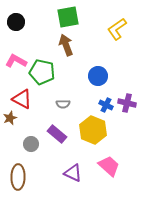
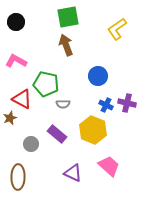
green pentagon: moved 4 px right, 12 px down
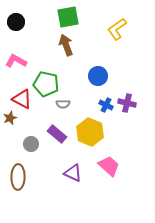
yellow hexagon: moved 3 px left, 2 px down
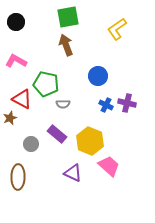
yellow hexagon: moved 9 px down
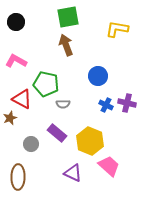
yellow L-shape: rotated 45 degrees clockwise
purple rectangle: moved 1 px up
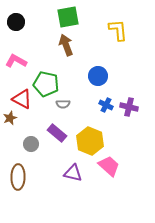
yellow L-shape: moved 1 px right, 1 px down; rotated 75 degrees clockwise
purple cross: moved 2 px right, 4 px down
purple triangle: rotated 12 degrees counterclockwise
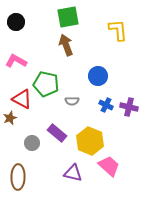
gray semicircle: moved 9 px right, 3 px up
gray circle: moved 1 px right, 1 px up
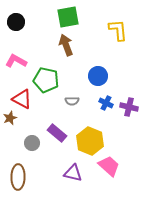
green pentagon: moved 4 px up
blue cross: moved 2 px up
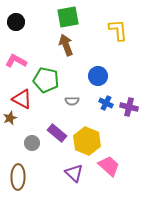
yellow hexagon: moved 3 px left
purple triangle: moved 1 px right; rotated 30 degrees clockwise
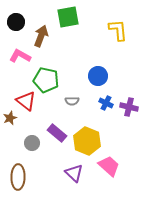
brown arrow: moved 25 px left, 9 px up; rotated 40 degrees clockwise
pink L-shape: moved 4 px right, 5 px up
red triangle: moved 4 px right, 2 px down; rotated 10 degrees clockwise
